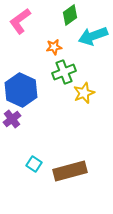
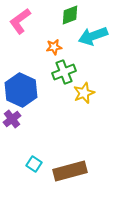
green diamond: rotated 15 degrees clockwise
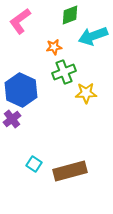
yellow star: moved 2 px right; rotated 20 degrees clockwise
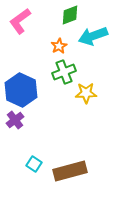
orange star: moved 5 px right, 1 px up; rotated 21 degrees counterclockwise
purple cross: moved 3 px right, 1 px down
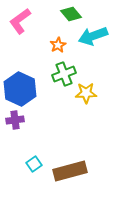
green diamond: moved 1 px right, 1 px up; rotated 70 degrees clockwise
orange star: moved 1 px left, 1 px up
green cross: moved 2 px down
blue hexagon: moved 1 px left, 1 px up
purple cross: rotated 30 degrees clockwise
cyan square: rotated 21 degrees clockwise
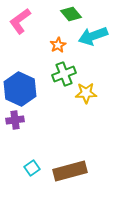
cyan square: moved 2 px left, 4 px down
